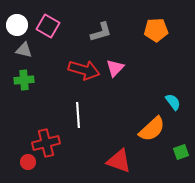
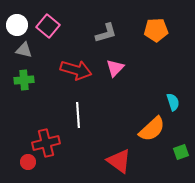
pink square: rotated 10 degrees clockwise
gray L-shape: moved 5 px right, 1 px down
red arrow: moved 8 px left
cyan semicircle: rotated 18 degrees clockwise
red triangle: rotated 16 degrees clockwise
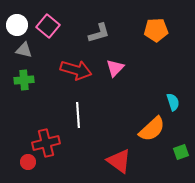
gray L-shape: moved 7 px left
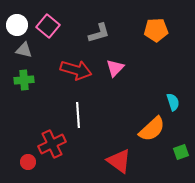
red cross: moved 6 px right, 1 px down; rotated 12 degrees counterclockwise
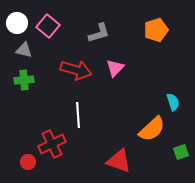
white circle: moved 2 px up
orange pentagon: rotated 15 degrees counterclockwise
red triangle: rotated 16 degrees counterclockwise
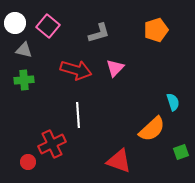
white circle: moved 2 px left
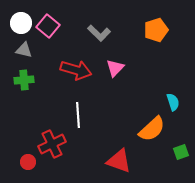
white circle: moved 6 px right
gray L-shape: rotated 60 degrees clockwise
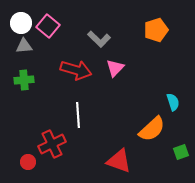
gray L-shape: moved 6 px down
gray triangle: moved 4 px up; rotated 18 degrees counterclockwise
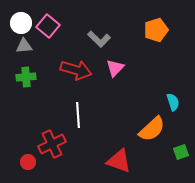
green cross: moved 2 px right, 3 px up
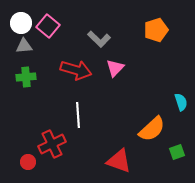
cyan semicircle: moved 8 px right
green square: moved 4 px left
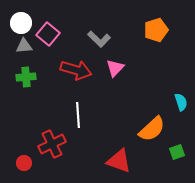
pink square: moved 8 px down
red circle: moved 4 px left, 1 px down
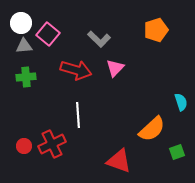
red circle: moved 17 px up
